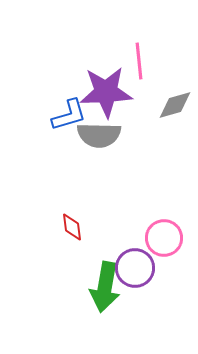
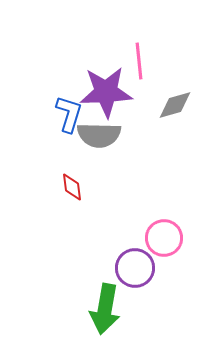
blue L-shape: moved 1 px up; rotated 57 degrees counterclockwise
red diamond: moved 40 px up
green arrow: moved 22 px down
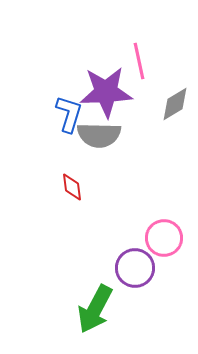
pink line: rotated 6 degrees counterclockwise
gray diamond: moved 1 px up; rotated 15 degrees counterclockwise
green arrow: moved 10 px left; rotated 18 degrees clockwise
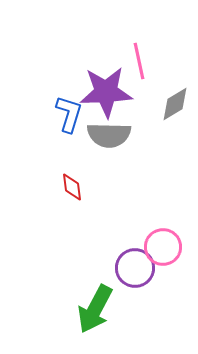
gray semicircle: moved 10 px right
pink circle: moved 1 px left, 9 px down
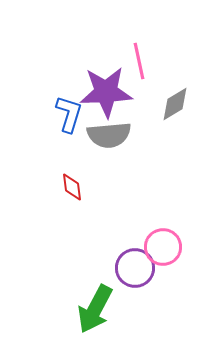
gray semicircle: rotated 6 degrees counterclockwise
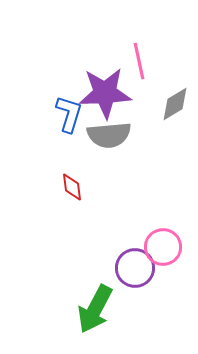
purple star: moved 1 px left, 1 px down
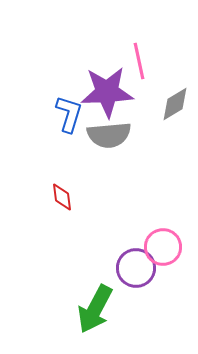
purple star: moved 2 px right, 1 px up
red diamond: moved 10 px left, 10 px down
purple circle: moved 1 px right
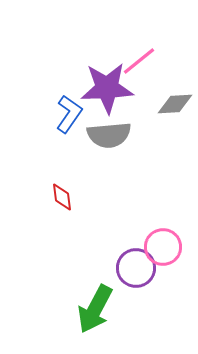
pink line: rotated 63 degrees clockwise
purple star: moved 4 px up
gray diamond: rotated 27 degrees clockwise
blue L-shape: rotated 18 degrees clockwise
